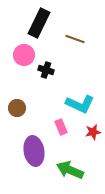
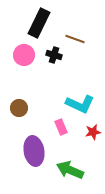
black cross: moved 8 px right, 15 px up
brown circle: moved 2 px right
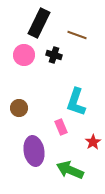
brown line: moved 2 px right, 4 px up
cyan L-shape: moved 4 px left, 2 px up; rotated 84 degrees clockwise
red star: moved 10 px down; rotated 21 degrees counterclockwise
